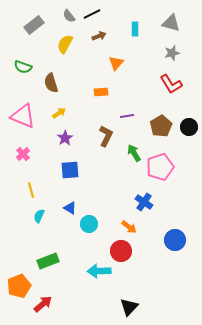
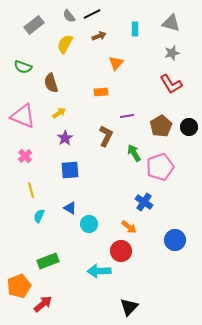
pink cross: moved 2 px right, 2 px down
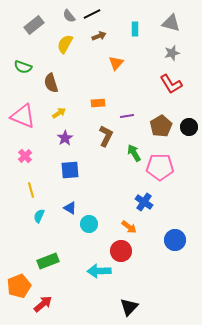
orange rectangle: moved 3 px left, 11 px down
pink pentagon: rotated 20 degrees clockwise
